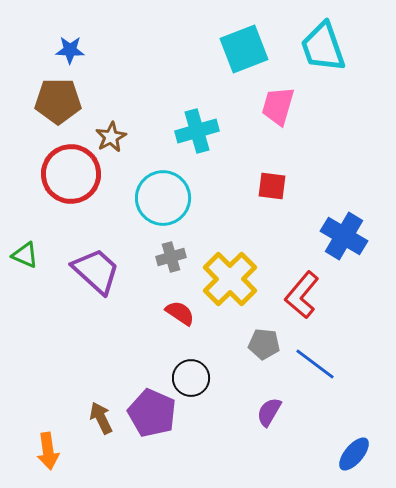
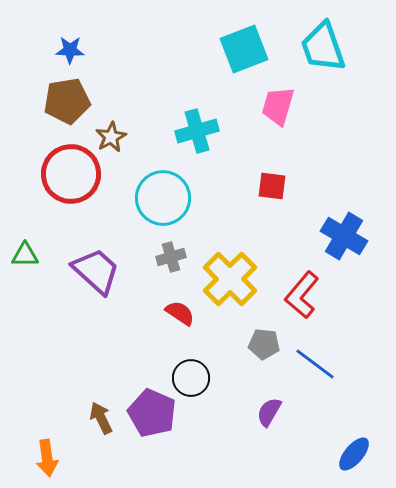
brown pentagon: moved 9 px right; rotated 9 degrees counterclockwise
green triangle: rotated 24 degrees counterclockwise
orange arrow: moved 1 px left, 7 px down
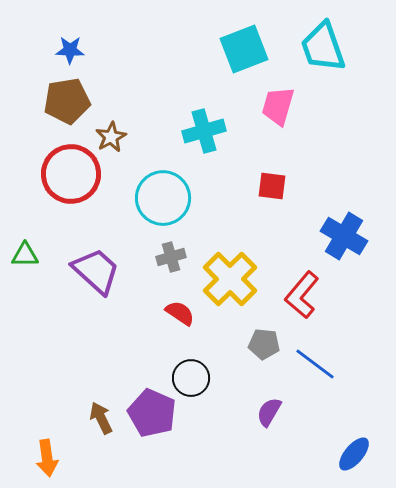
cyan cross: moved 7 px right
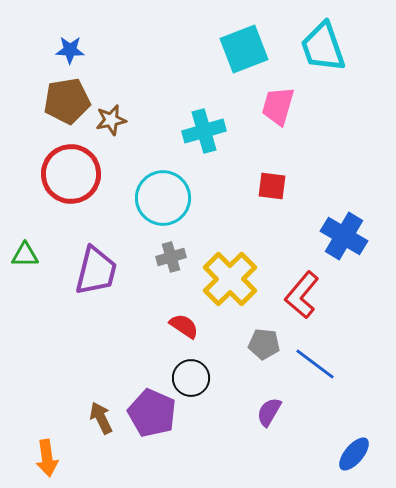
brown star: moved 17 px up; rotated 16 degrees clockwise
purple trapezoid: rotated 62 degrees clockwise
red semicircle: moved 4 px right, 13 px down
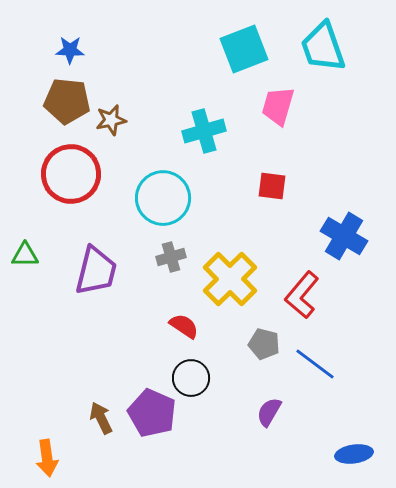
brown pentagon: rotated 15 degrees clockwise
gray pentagon: rotated 8 degrees clockwise
blue ellipse: rotated 42 degrees clockwise
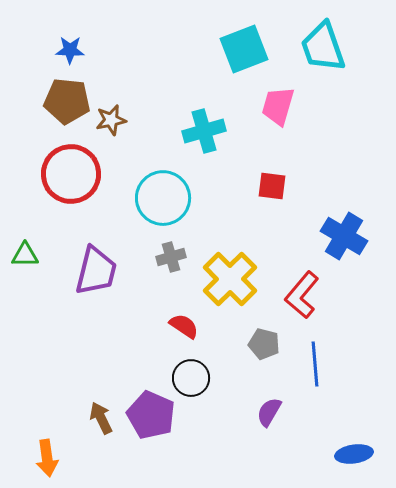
blue line: rotated 48 degrees clockwise
purple pentagon: moved 1 px left, 2 px down
